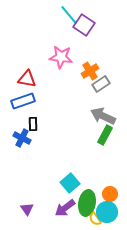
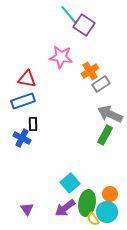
gray arrow: moved 7 px right, 2 px up
yellow semicircle: moved 2 px left
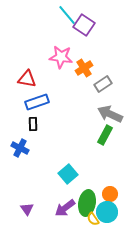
cyan line: moved 2 px left
orange cross: moved 6 px left, 3 px up
gray rectangle: moved 2 px right
blue rectangle: moved 14 px right, 1 px down
blue cross: moved 2 px left, 10 px down
cyan square: moved 2 px left, 9 px up
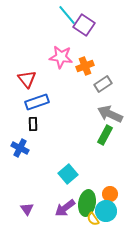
orange cross: moved 1 px right, 2 px up; rotated 12 degrees clockwise
red triangle: rotated 42 degrees clockwise
cyan circle: moved 1 px left, 1 px up
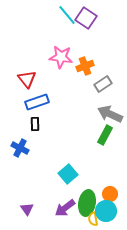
purple square: moved 2 px right, 7 px up
black rectangle: moved 2 px right
yellow semicircle: rotated 24 degrees clockwise
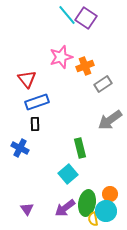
pink star: rotated 25 degrees counterclockwise
gray arrow: moved 6 px down; rotated 60 degrees counterclockwise
green rectangle: moved 25 px left, 13 px down; rotated 42 degrees counterclockwise
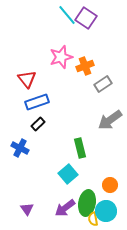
black rectangle: moved 3 px right; rotated 48 degrees clockwise
orange circle: moved 9 px up
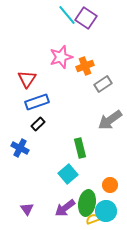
red triangle: rotated 12 degrees clockwise
yellow semicircle: rotated 80 degrees clockwise
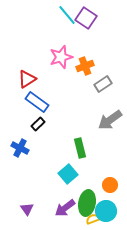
red triangle: rotated 24 degrees clockwise
blue rectangle: rotated 55 degrees clockwise
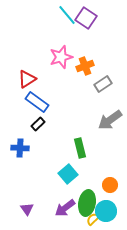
blue cross: rotated 24 degrees counterclockwise
yellow semicircle: rotated 24 degrees counterclockwise
